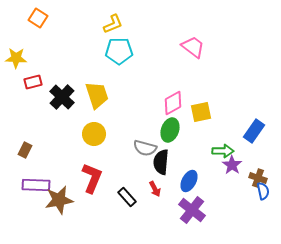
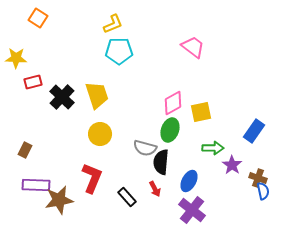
yellow circle: moved 6 px right
green arrow: moved 10 px left, 3 px up
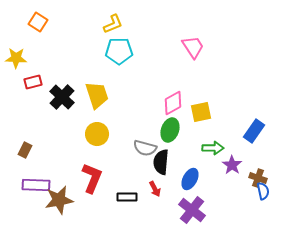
orange square: moved 4 px down
pink trapezoid: rotated 20 degrees clockwise
yellow circle: moved 3 px left
blue ellipse: moved 1 px right, 2 px up
black rectangle: rotated 48 degrees counterclockwise
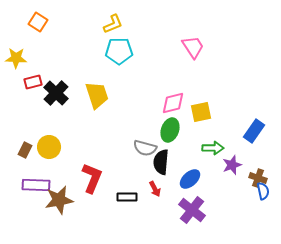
black cross: moved 6 px left, 4 px up
pink diamond: rotated 15 degrees clockwise
yellow circle: moved 48 px left, 13 px down
purple star: rotated 18 degrees clockwise
blue ellipse: rotated 20 degrees clockwise
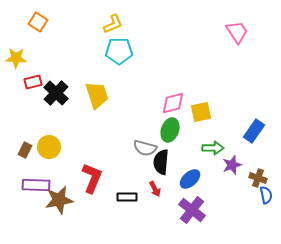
pink trapezoid: moved 44 px right, 15 px up
blue semicircle: moved 3 px right, 4 px down
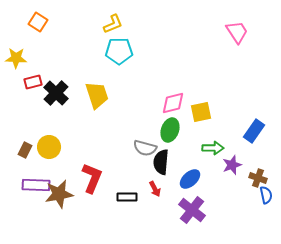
brown star: moved 6 px up
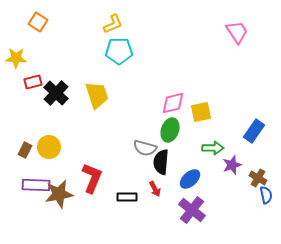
brown cross: rotated 12 degrees clockwise
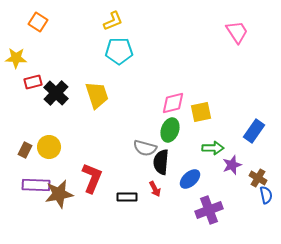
yellow L-shape: moved 3 px up
purple cross: moved 17 px right; rotated 32 degrees clockwise
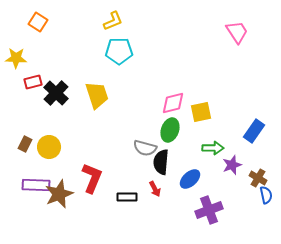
brown rectangle: moved 6 px up
brown star: rotated 12 degrees counterclockwise
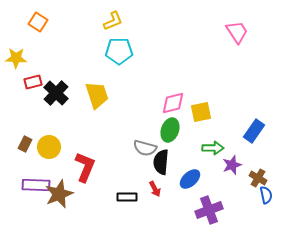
red L-shape: moved 7 px left, 11 px up
